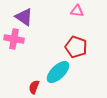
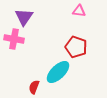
pink triangle: moved 2 px right
purple triangle: rotated 30 degrees clockwise
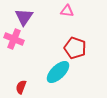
pink triangle: moved 12 px left
pink cross: rotated 12 degrees clockwise
red pentagon: moved 1 px left, 1 px down
red semicircle: moved 13 px left
